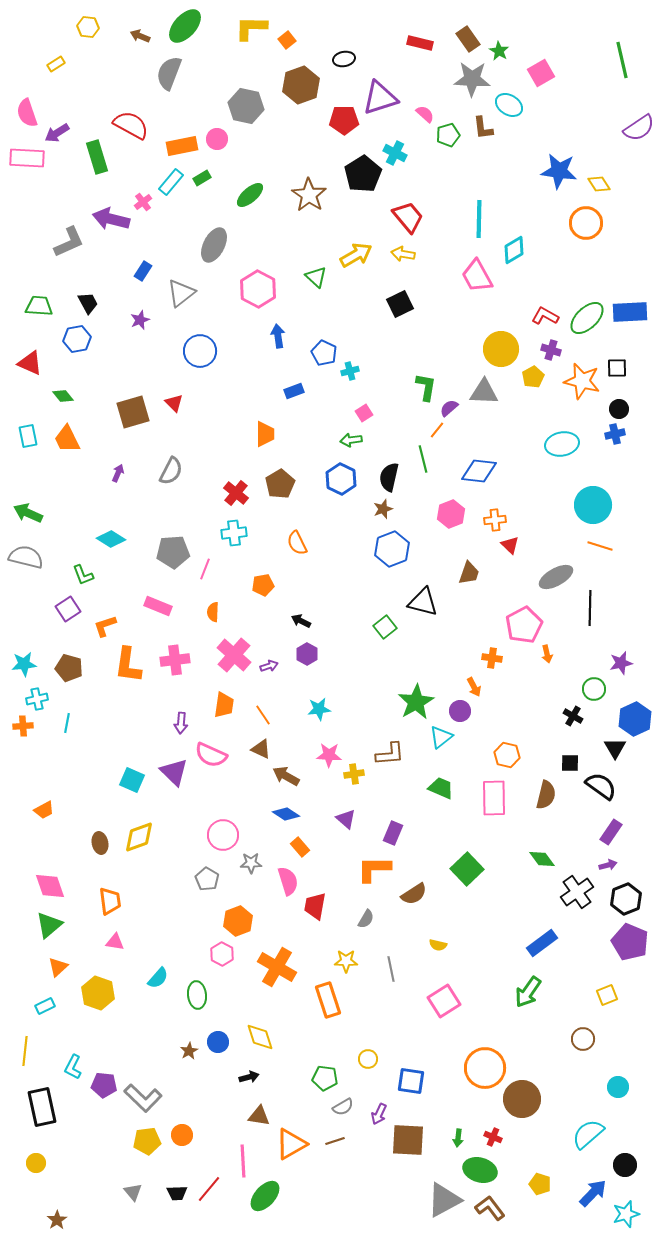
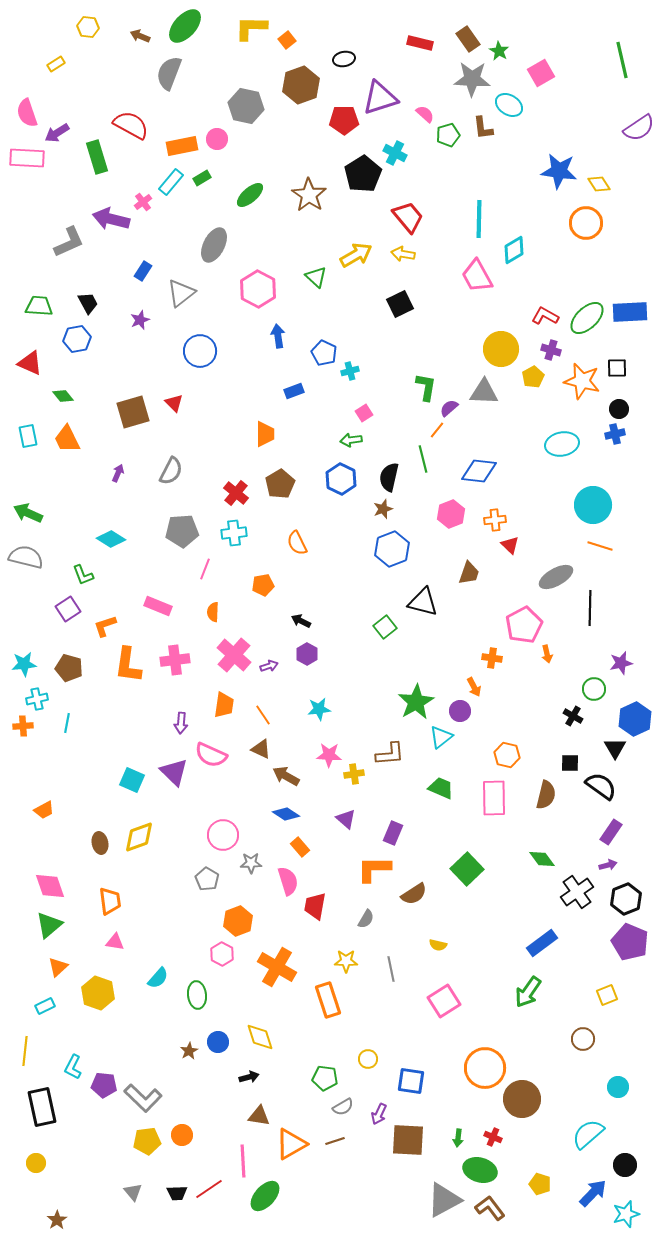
gray pentagon at (173, 552): moved 9 px right, 21 px up
red line at (209, 1189): rotated 16 degrees clockwise
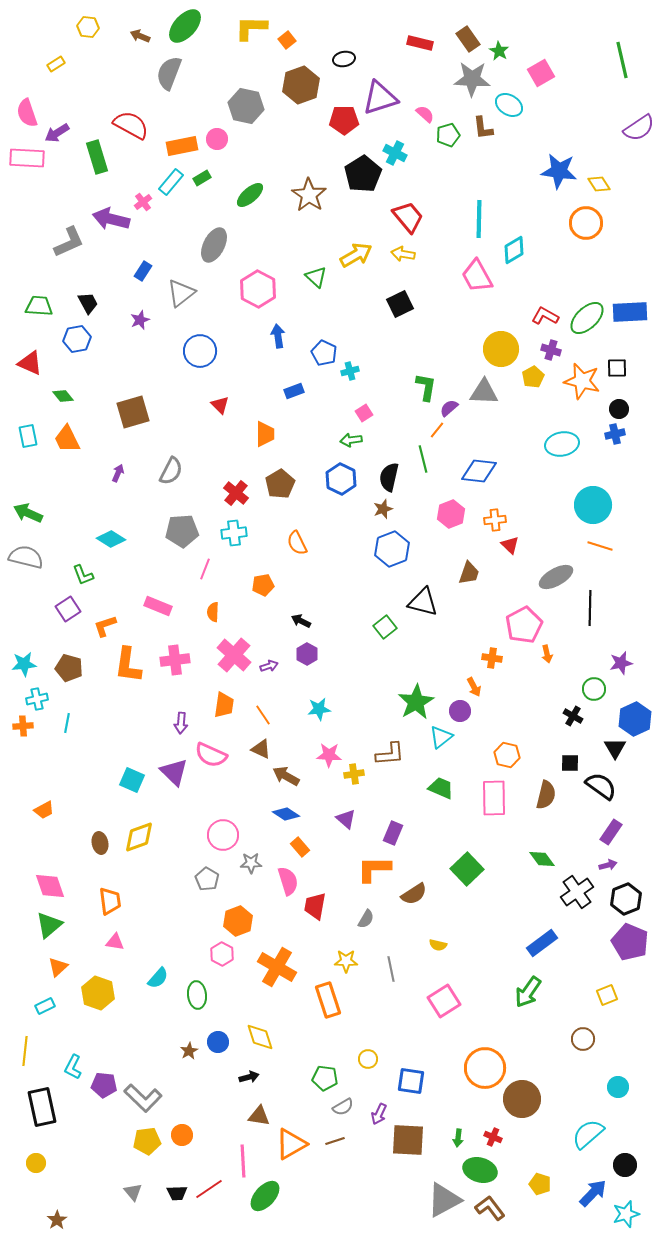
red triangle at (174, 403): moved 46 px right, 2 px down
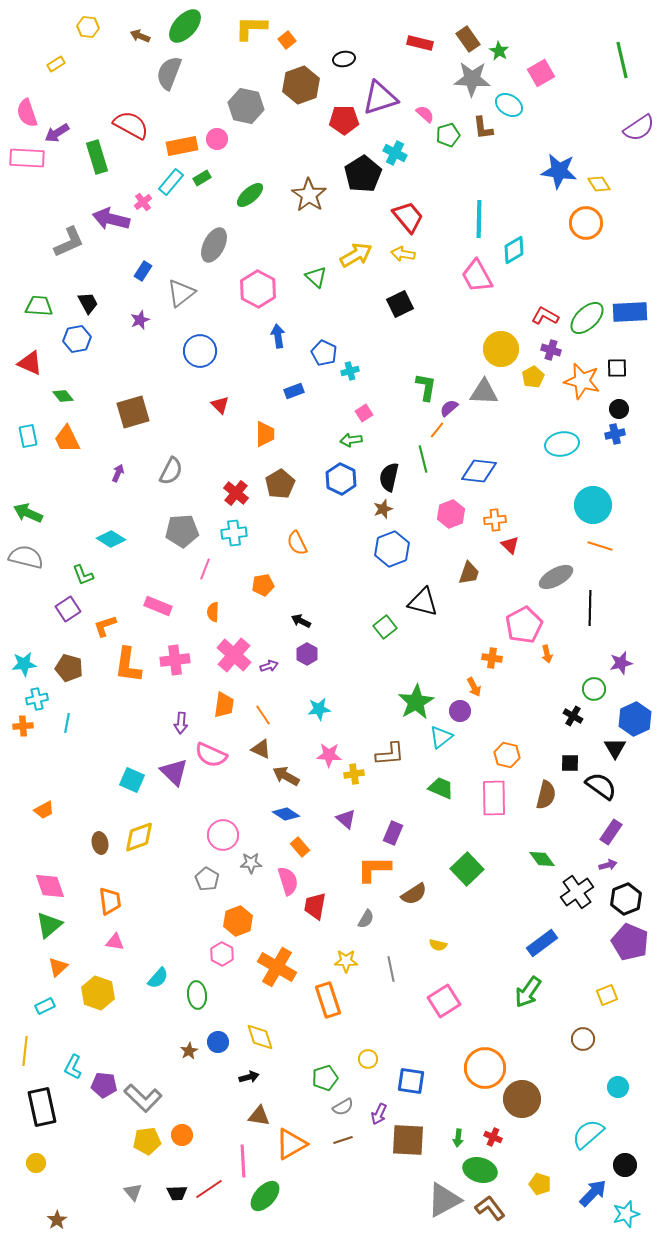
green pentagon at (325, 1078): rotated 25 degrees counterclockwise
brown line at (335, 1141): moved 8 px right, 1 px up
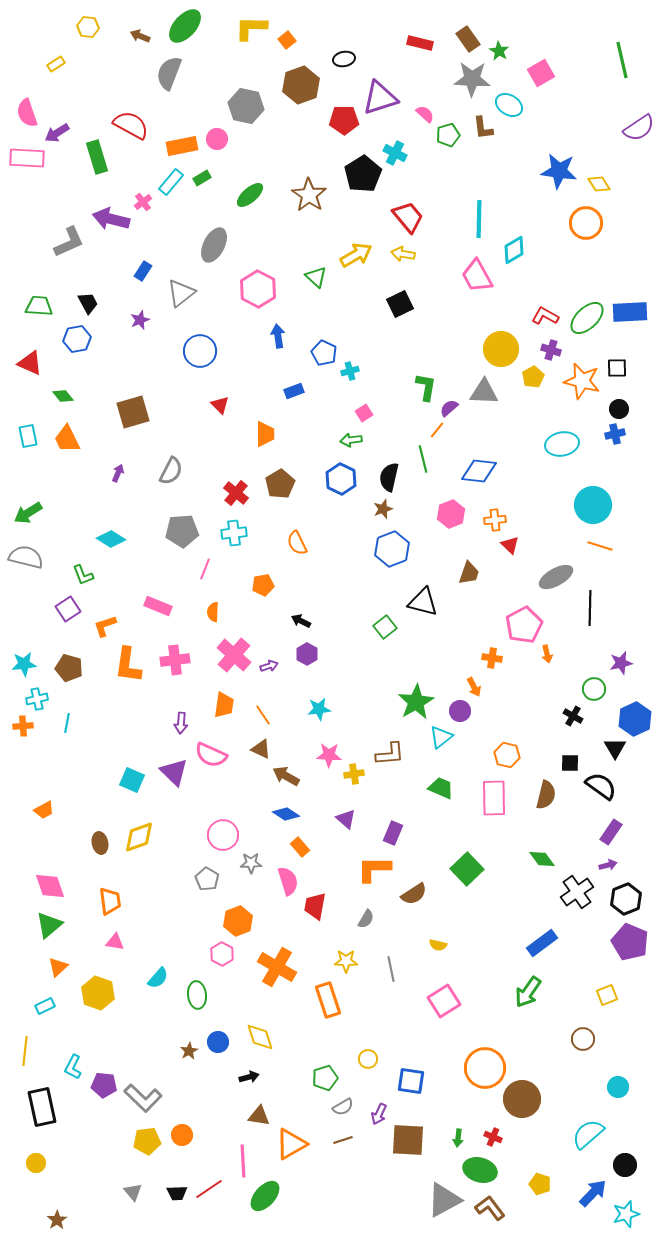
green arrow at (28, 513): rotated 56 degrees counterclockwise
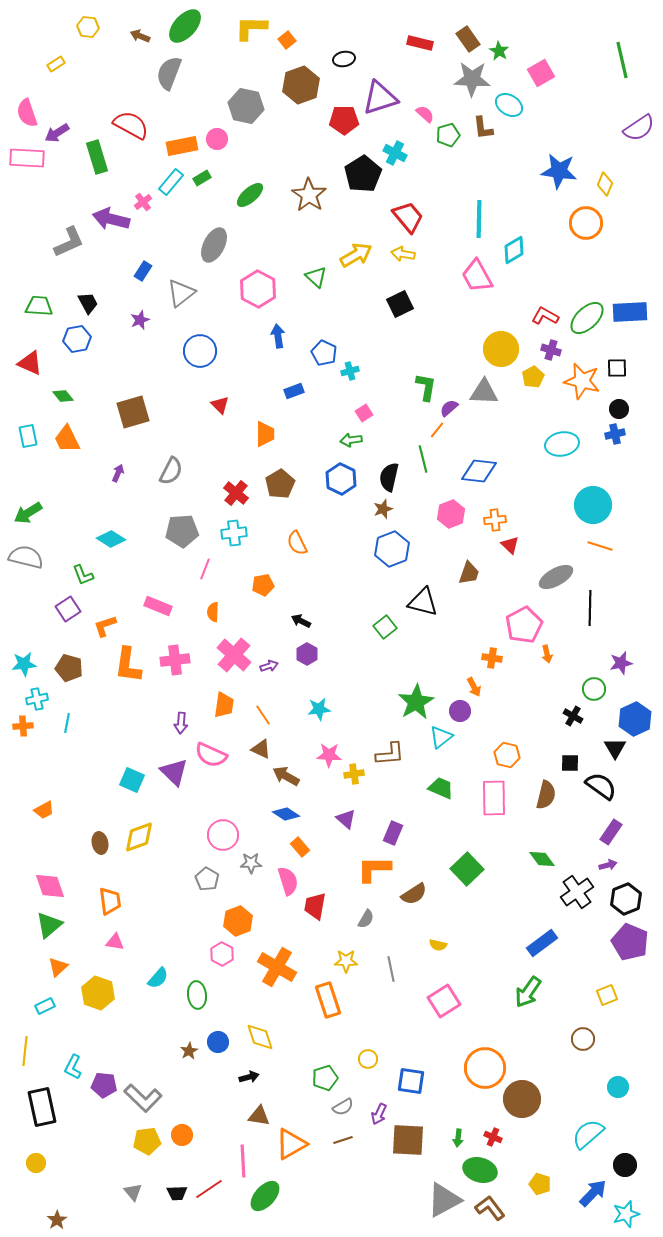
yellow diamond at (599, 184): moved 6 px right; rotated 55 degrees clockwise
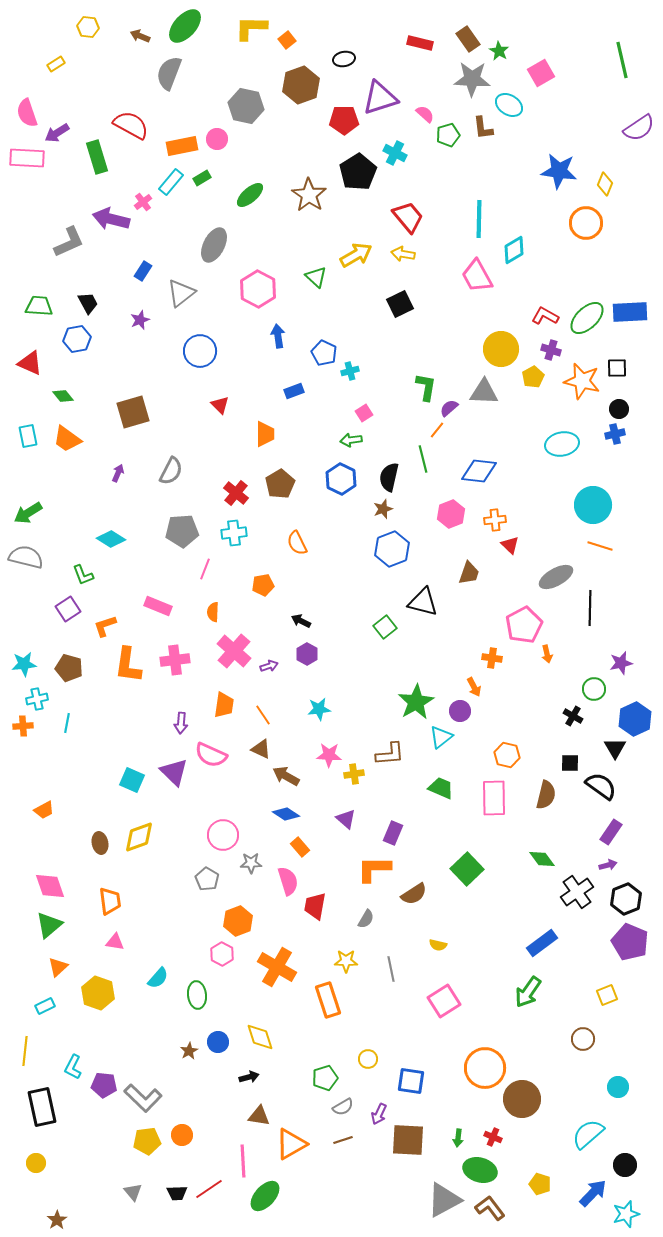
black pentagon at (363, 174): moved 5 px left, 2 px up
orange trapezoid at (67, 439): rotated 28 degrees counterclockwise
pink cross at (234, 655): moved 4 px up
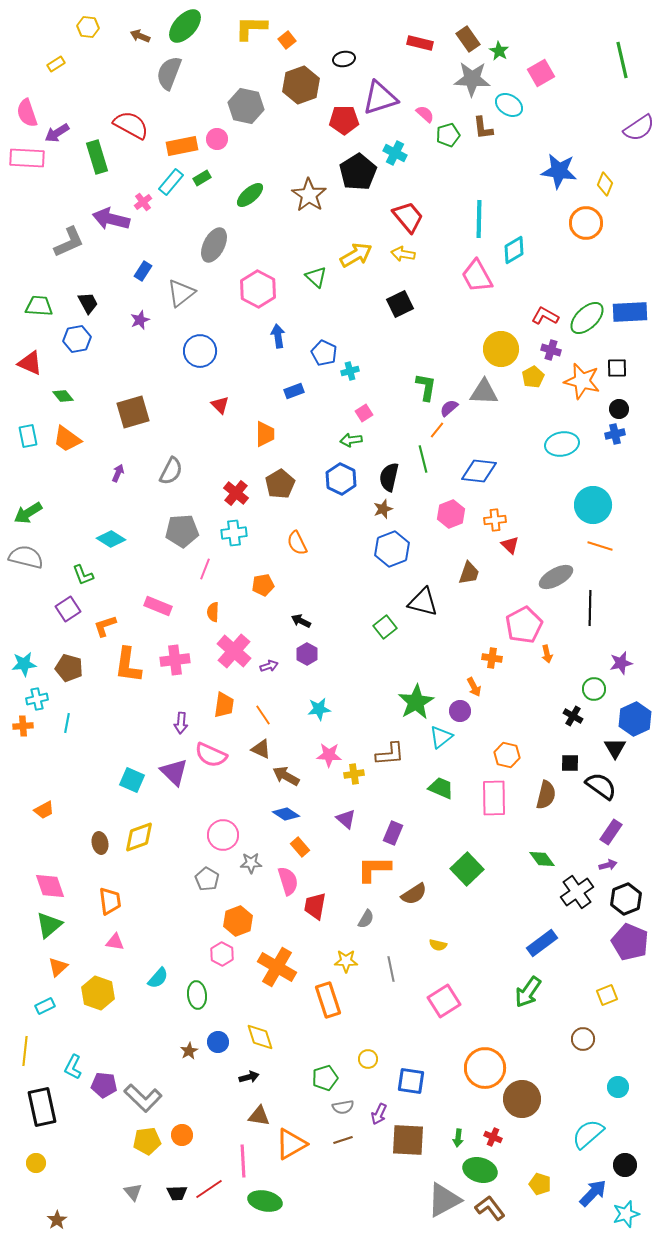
gray semicircle at (343, 1107): rotated 20 degrees clockwise
green ellipse at (265, 1196): moved 5 px down; rotated 60 degrees clockwise
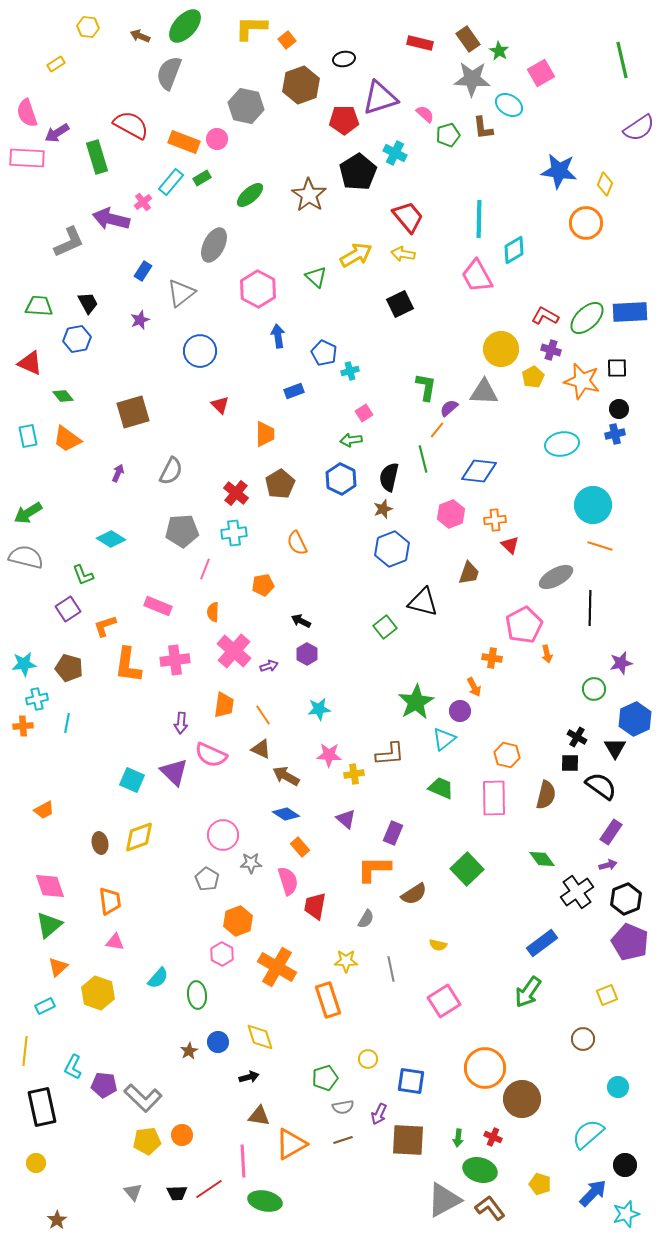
orange rectangle at (182, 146): moved 2 px right, 4 px up; rotated 32 degrees clockwise
black cross at (573, 716): moved 4 px right, 21 px down
cyan triangle at (441, 737): moved 3 px right, 2 px down
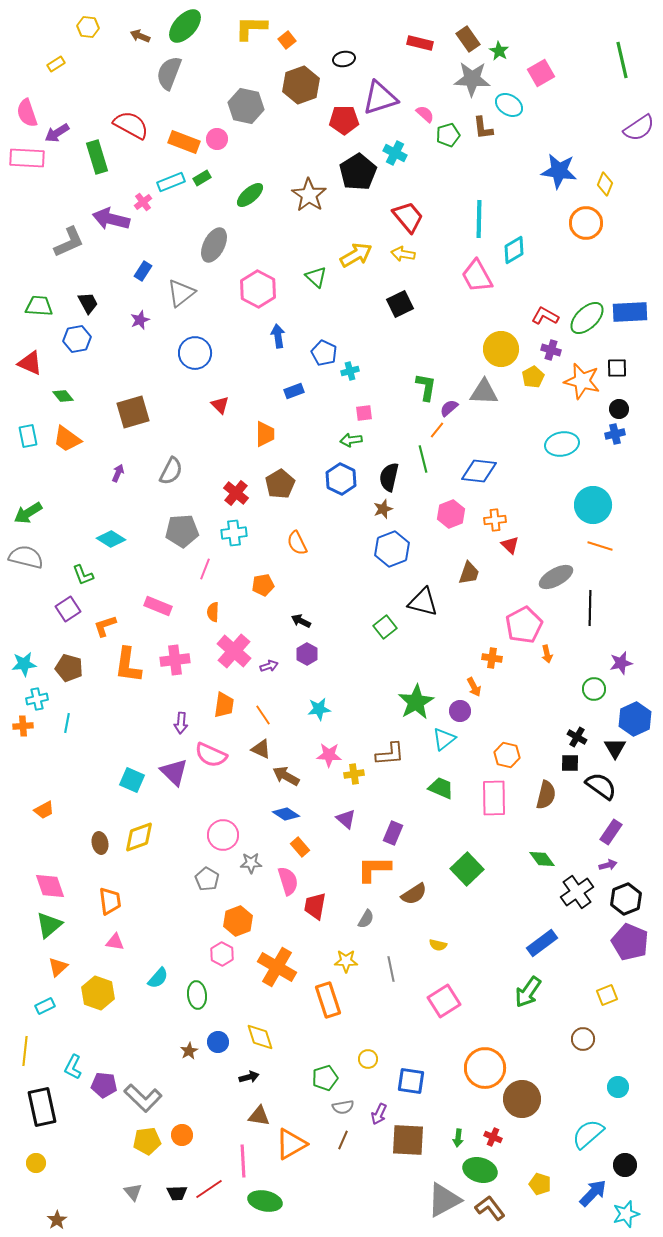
cyan rectangle at (171, 182): rotated 28 degrees clockwise
blue circle at (200, 351): moved 5 px left, 2 px down
pink square at (364, 413): rotated 24 degrees clockwise
brown line at (343, 1140): rotated 48 degrees counterclockwise
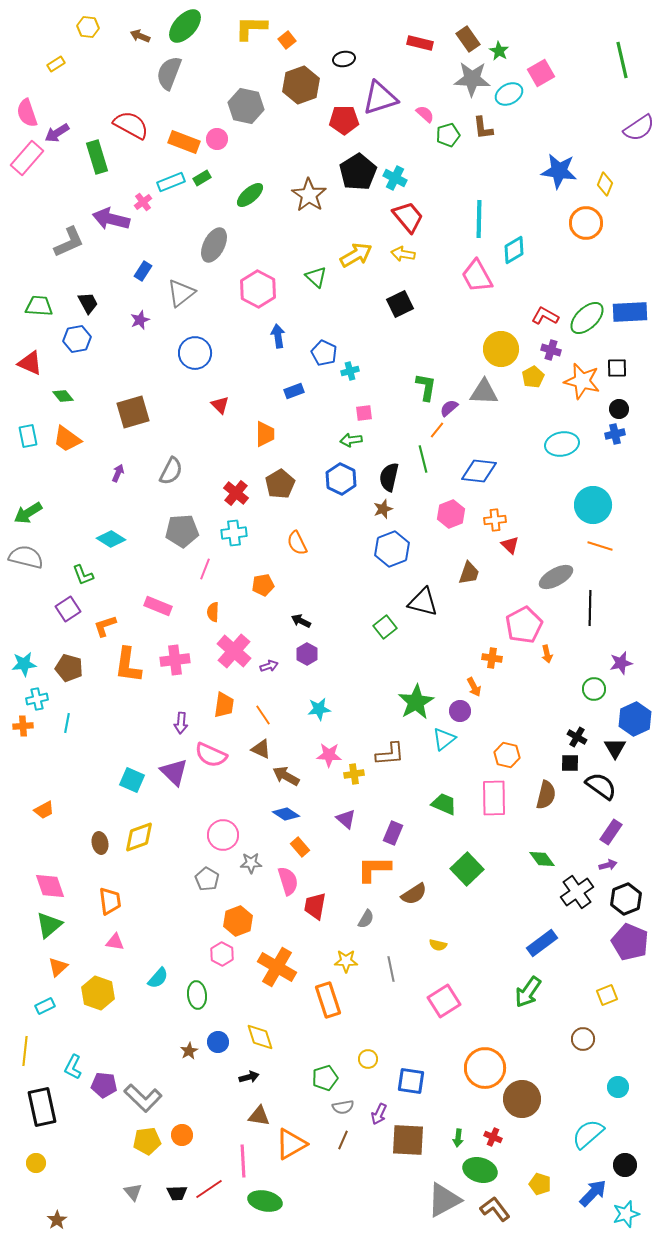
cyan ellipse at (509, 105): moved 11 px up; rotated 60 degrees counterclockwise
cyan cross at (395, 153): moved 25 px down
pink rectangle at (27, 158): rotated 52 degrees counterclockwise
green trapezoid at (441, 788): moved 3 px right, 16 px down
brown L-shape at (490, 1208): moved 5 px right, 1 px down
